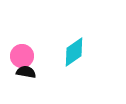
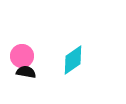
cyan diamond: moved 1 px left, 8 px down
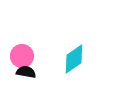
cyan diamond: moved 1 px right, 1 px up
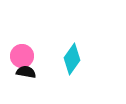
cyan diamond: moved 2 px left; rotated 20 degrees counterclockwise
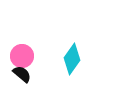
black semicircle: moved 4 px left, 2 px down; rotated 30 degrees clockwise
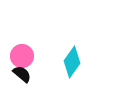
cyan diamond: moved 3 px down
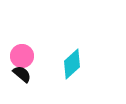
cyan diamond: moved 2 px down; rotated 12 degrees clockwise
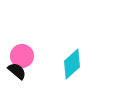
black semicircle: moved 5 px left, 3 px up
